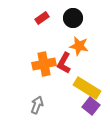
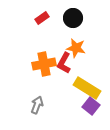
orange star: moved 3 px left, 2 px down
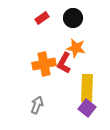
yellow rectangle: rotated 60 degrees clockwise
purple square: moved 4 px left, 2 px down
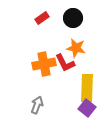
red L-shape: moved 1 px right; rotated 55 degrees counterclockwise
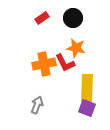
purple square: rotated 18 degrees counterclockwise
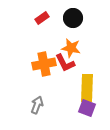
orange star: moved 5 px left
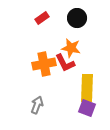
black circle: moved 4 px right
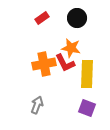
yellow rectangle: moved 14 px up
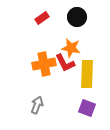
black circle: moved 1 px up
